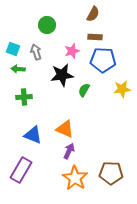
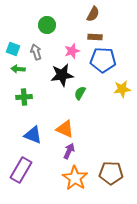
green semicircle: moved 4 px left, 3 px down
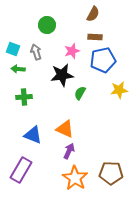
blue pentagon: rotated 15 degrees counterclockwise
yellow star: moved 3 px left, 1 px down
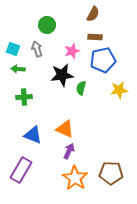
gray arrow: moved 1 px right, 3 px up
green semicircle: moved 1 px right, 5 px up; rotated 16 degrees counterclockwise
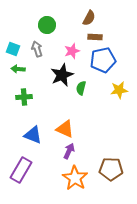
brown semicircle: moved 4 px left, 4 px down
black star: rotated 15 degrees counterclockwise
brown pentagon: moved 4 px up
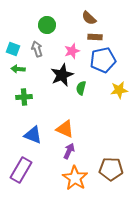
brown semicircle: rotated 105 degrees clockwise
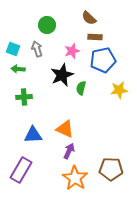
blue triangle: rotated 24 degrees counterclockwise
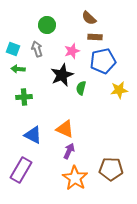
blue pentagon: moved 1 px down
blue triangle: rotated 30 degrees clockwise
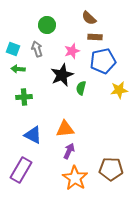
orange triangle: rotated 30 degrees counterclockwise
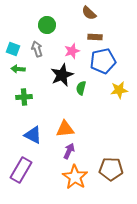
brown semicircle: moved 5 px up
orange star: moved 1 px up
